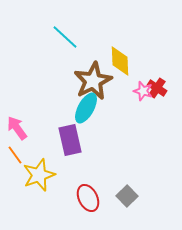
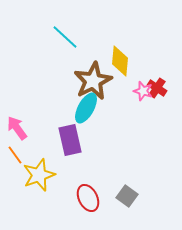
yellow diamond: rotated 8 degrees clockwise
gray square: rotated 10 degrees counterclockwise
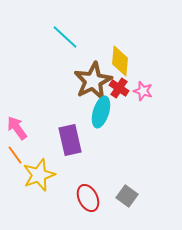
red cross: moved 38 px left
cyan ellipse: moved 15 px right, 4 px down; rotated 12 degrees counterclockwise
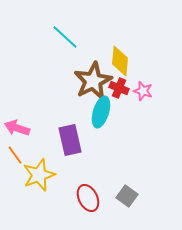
red cross: rotated 12 degrees counterclockwise
pink arrow: rotated 35 degrees counterclockwise
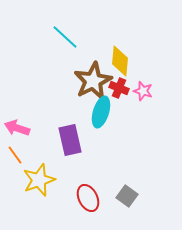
yellow star: moved 5 px down
